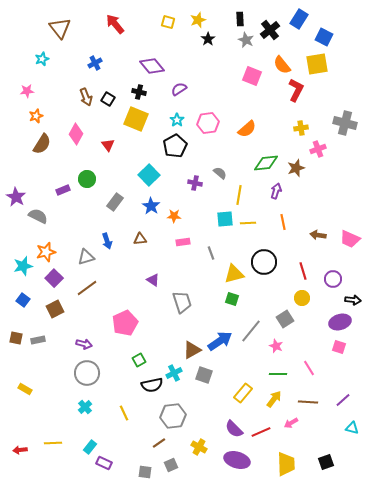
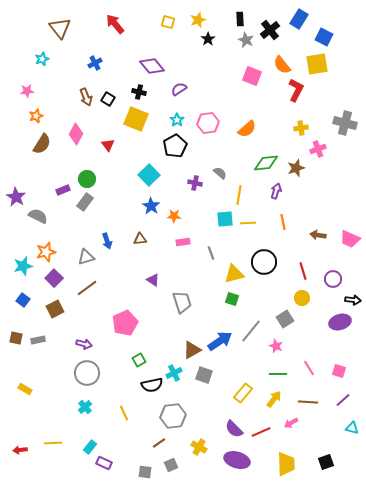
gray rectangle at (115, 202): moved 30 px left
pink square at (339, 347): moved 24 px down
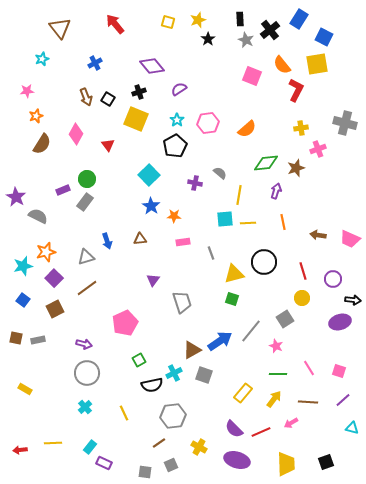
black cross at (139, 92): rotated 32 degrees counterclockwise
purple triangle at (153, 280): rotated 32 degrees clockwise
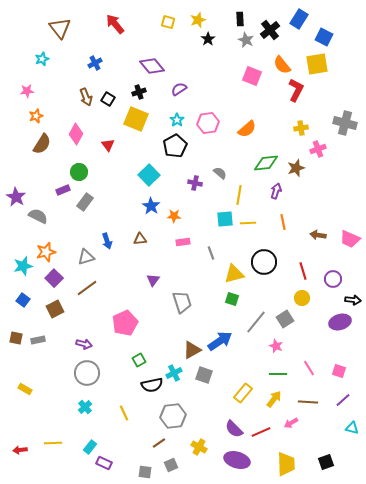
green circle at (87, 179): moved 8 px left, 7 px up
gray line at (251, 331): moved 5 px right, 9 px up
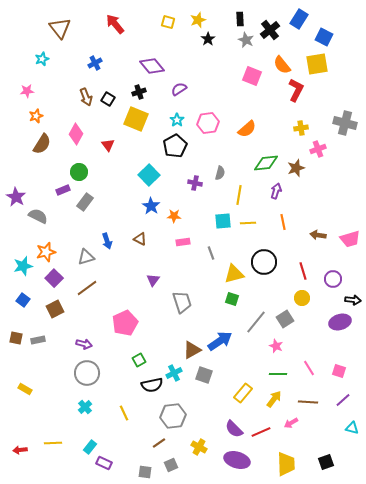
gray semicircle at (220, 173): rotated 64 degrees clockwise
cyan square at (225, 219): moved 2 px left, 2 px down
brown triangle at (140, 239): rotated 32 degrees clockwise
pink trapezoid at (350, 239): rotated 40 degrees counterclockwise
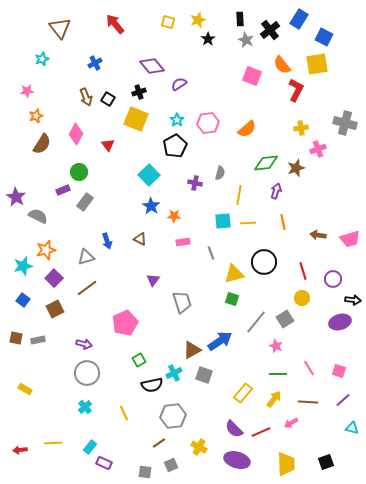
purple semicircle at (179, 89): moved 5 px up
orange star at (46, 252): moved 2 px up
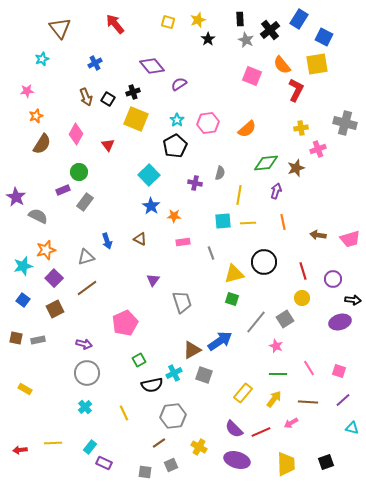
black cross at (139, 92): moved 6 px left
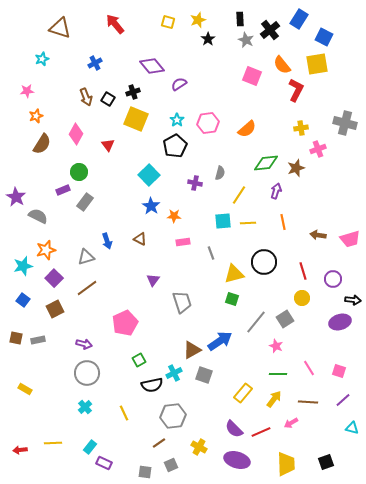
brown triangle at (60, 28): rotated 35 degrees counterclockwise
yellow line at (239, 195): rotated 24 degrees clockwise
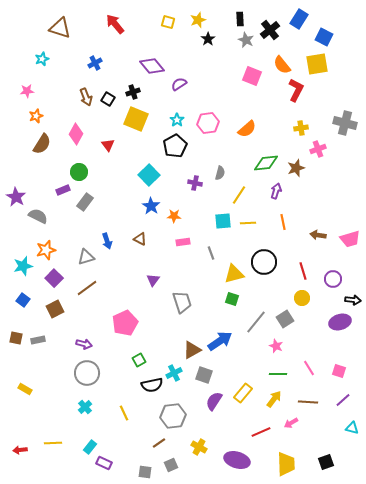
purple semicircle at (234, 429): moved 20 px left, 28 px up; rotated 78 degrees clockwise
